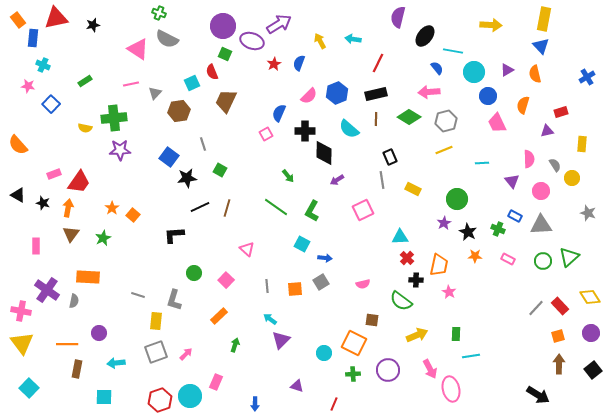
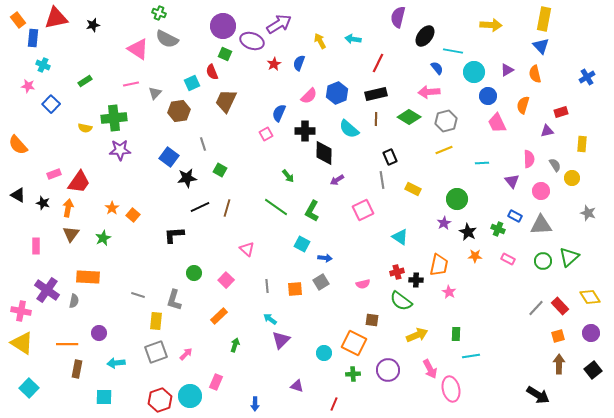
cyan triangle at (400, 237): rotated 36 degrees clockwise
red cross at (407, 258): moved 10 px left, 14 px down; rotated 32 degrees clockwise
yellow triangle at (22, 343): rotated 20 degrees counterclockwise
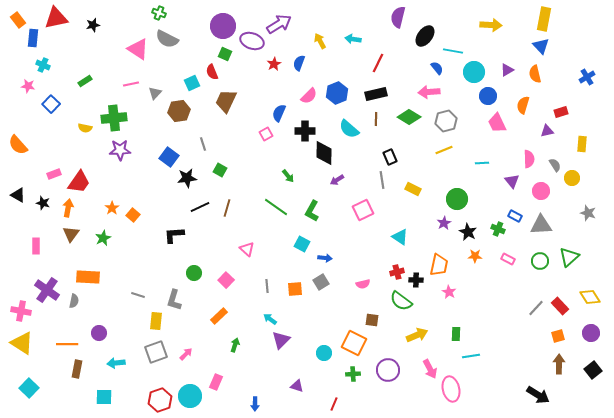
green circle at (543, 261): moved 3 px left
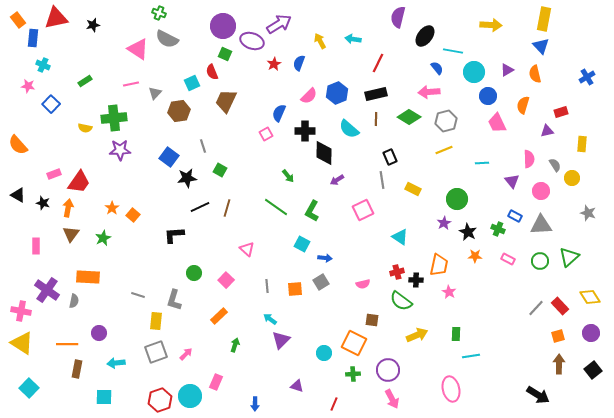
gray line at (203, 144): moved 2 px down
pink arrow at (430, 369): moved 38 px left, 30 px down
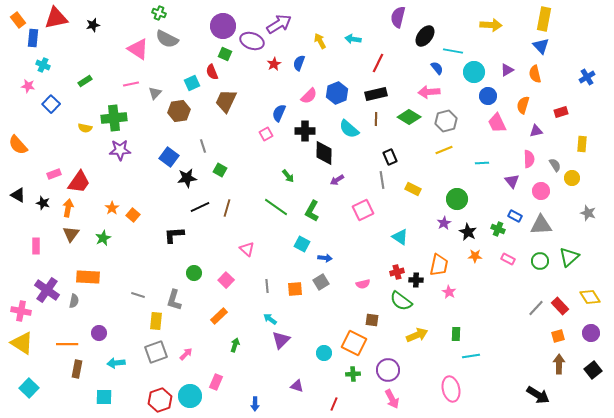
purple triangle at (547, 131): moved 11 px left
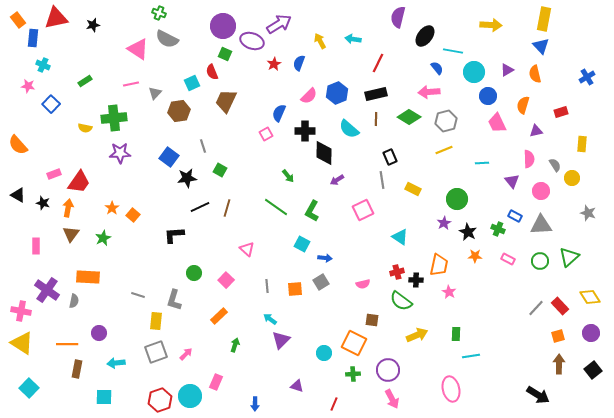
purple star at (120, 150): moved 3 px down
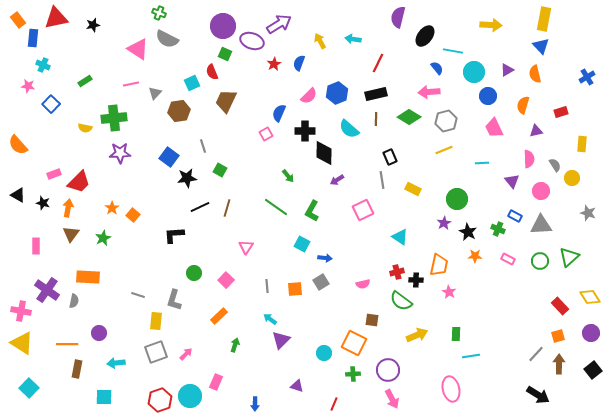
pink trapezoid at (497, 123): moved 3 px left, 5 px down
red trapezoid at (79, 182): rotated 10 degrees clockwise
pink triangle at (247, 249): moved 1 px left, 2 px up; rotated 21 degrees clockwise
gray line at (536, 308): moved 46 px down
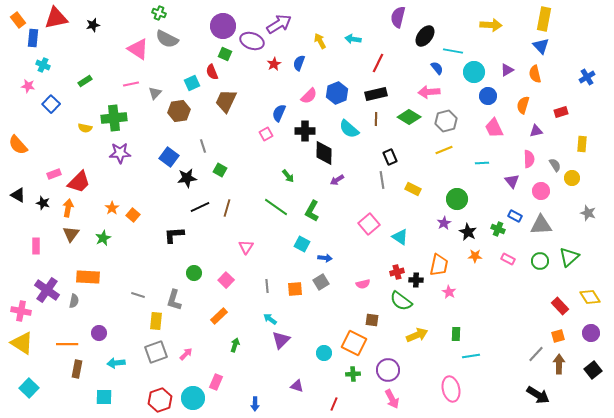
pink square at (363, 210): moved 6 px right, 14 px down; rotated 15 degrees counterclockwise
cyan circle at (190, 396): moved 3 px right, 2 px down
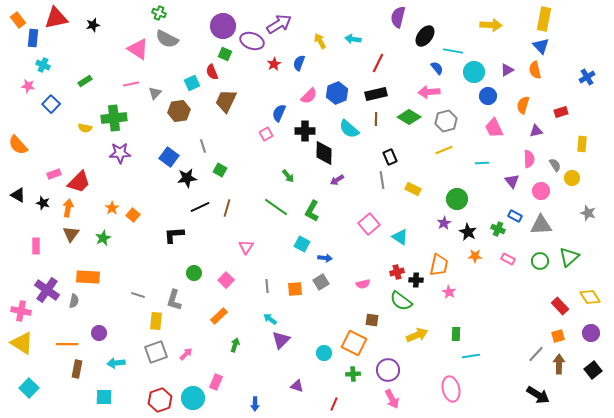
orange semicircle at (535, 74): moved 4 px up
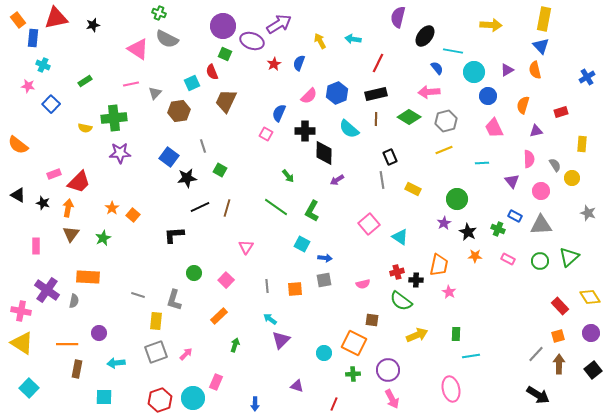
pink square at (266, 134): rotated 32 degrees counterclockwise
orange semicircle at (18, 145): rotated 10 degrees counterclockwise
gray square at (321, 282): moved 3 px right, 2 px up; rotated 21 degrees clockwise
